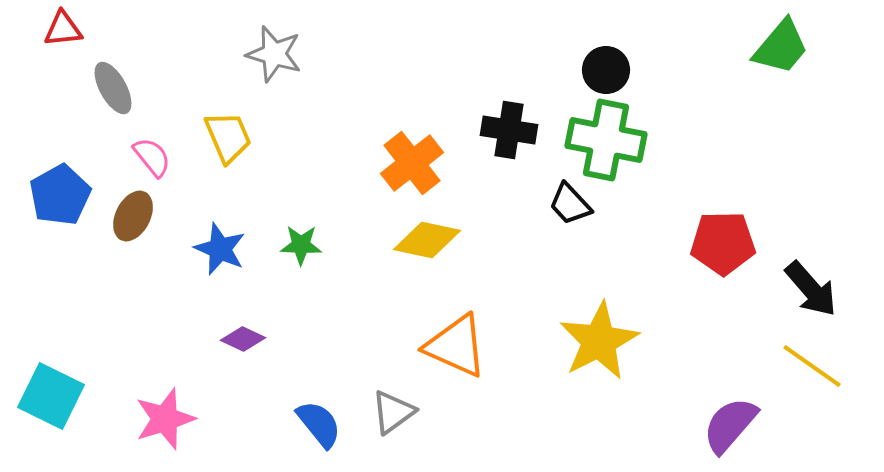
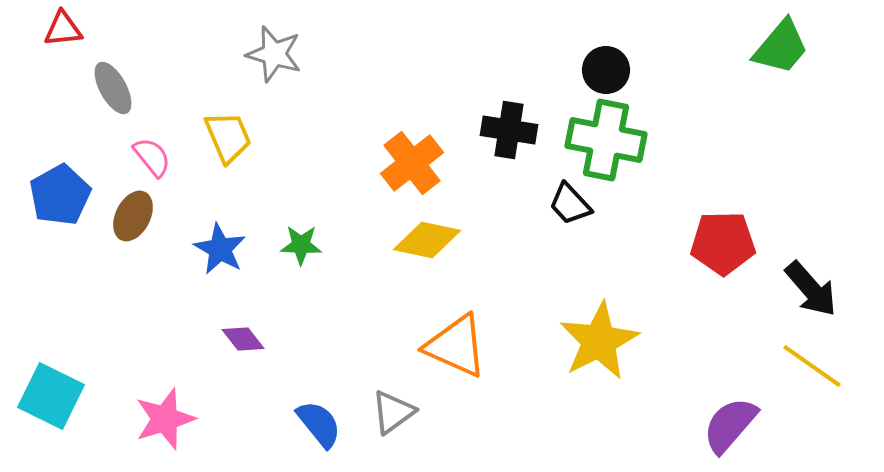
blue star: rotated 6 degrees clockwise
purple diamond: rotated 27 degrees clockwise
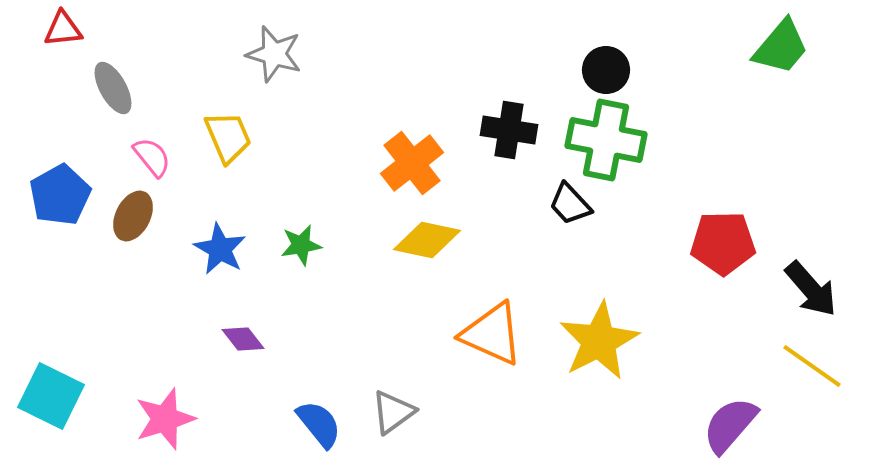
green star: rotated 12 degrees counterclockwise
orange triangle: moved 36 px right, 12 px up
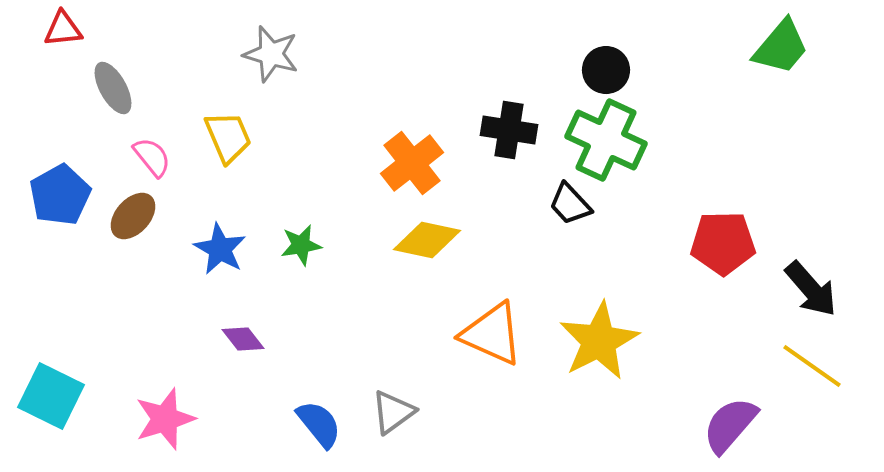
gray star: moved 3 px left
green cross: rotated 14 degrees clockwise
brown ellipse: rotated 15 degrees clockwise
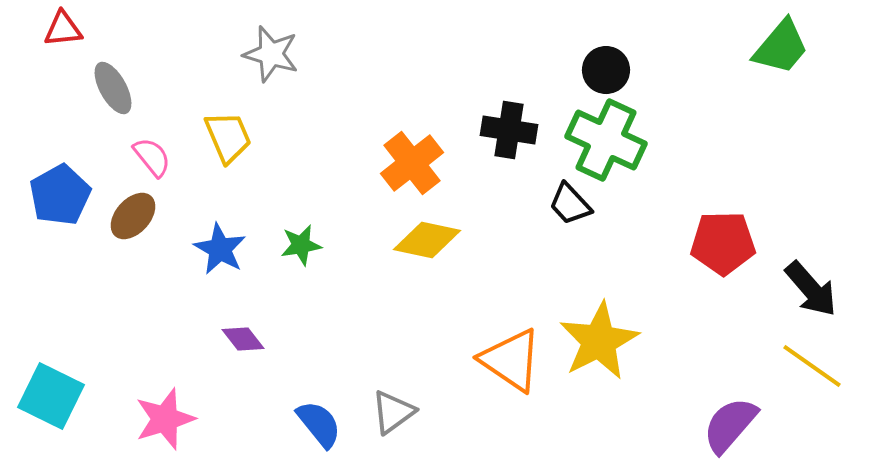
orange triangle: moved 19 px right, 26 px down; rotated 10 degrees clockwise
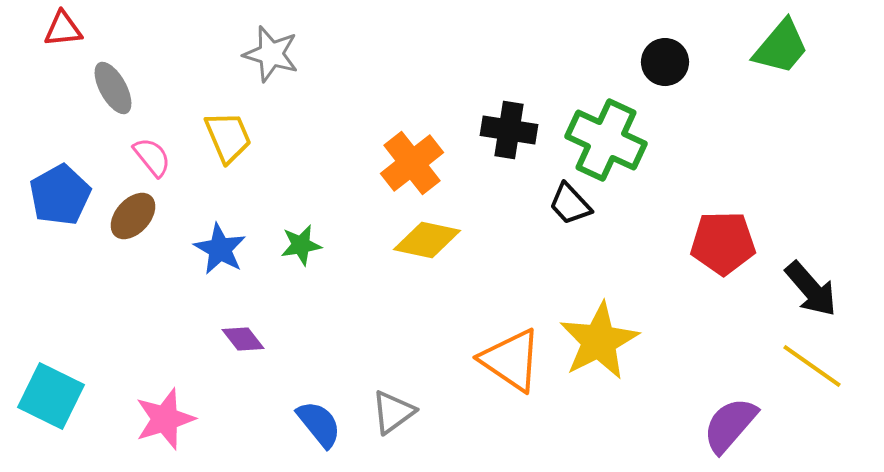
black circle: moved 59 px right, 8 px up
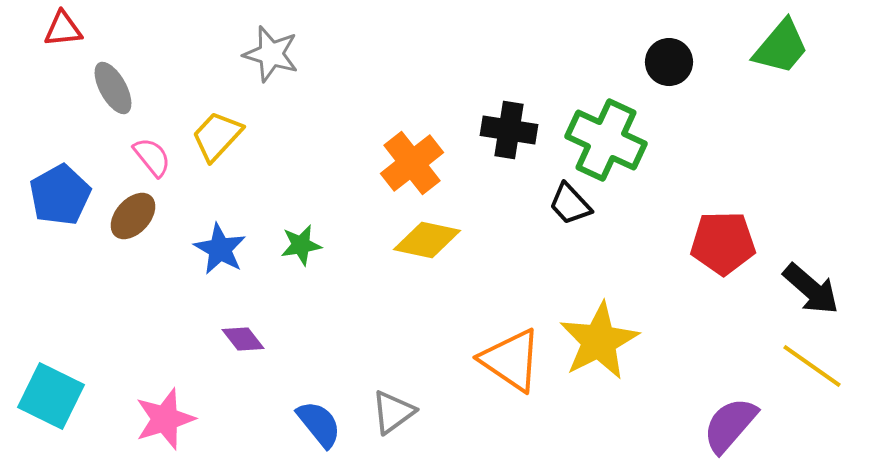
black circle: moved 4 px right
yellow trapezoid: moved 11 px left, 1 px up; rotated 114 degrees counterclockwise
black arrow: rotated 8 degrees counterclockwise
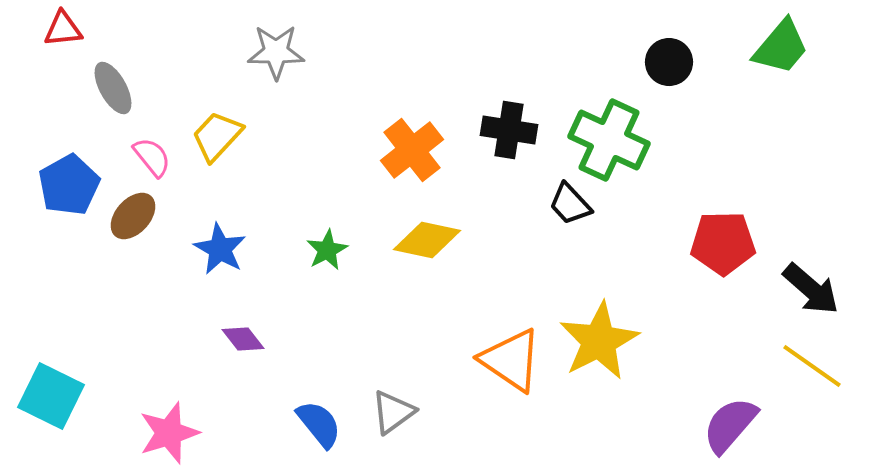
gray star: moved 5 px right, 2 px up; rotated 16 degrees counterclockwise
green cross: moved 3 px right
orange cross: moved 13 px up
blue pentagon: moved 9 px right, 10 px up
green star: moved 26 px right, 5 px down; rotated 18 degrees counterclockwise
pink star: moved 4 px right, 14 px down
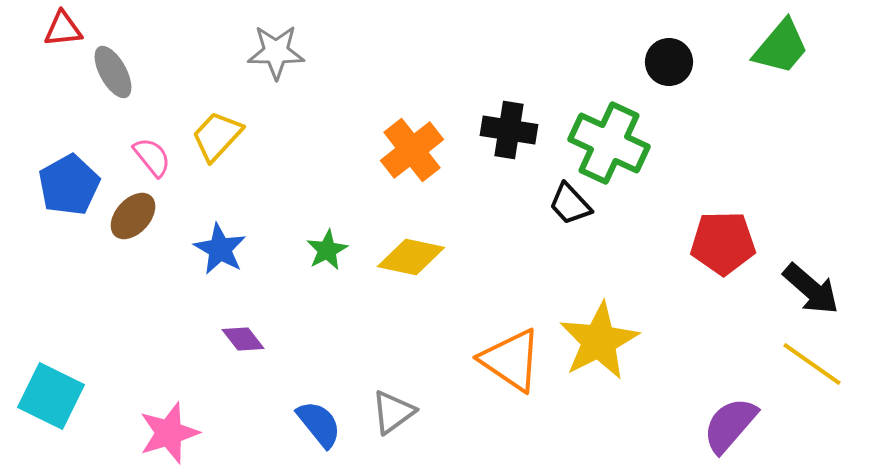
gray ellipse: moved 16 px up
green cross: moved 3 px down
yellow diamond: moved 16 px left, 17 px down
yellow line: moved 2 px up
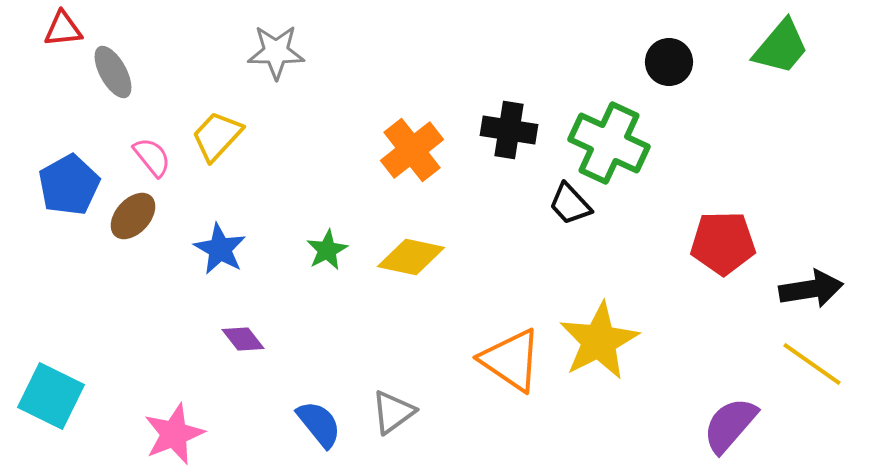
black arrow: rotated 50 degrees counterclockwise
pink star: moved 5 px right, 1 px down; rotated 4 degrees counterclockwise
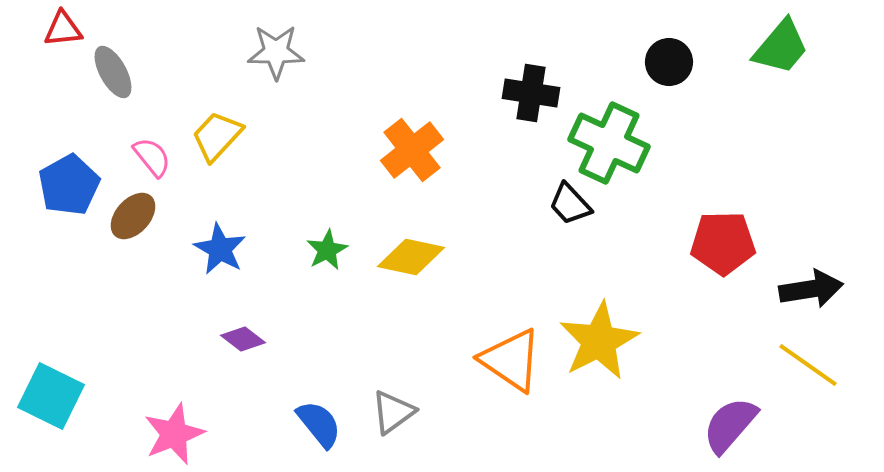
black cross: moved 22 px right, 37 px up
purple diamond: rotated 15 degrees counterclockwise
yellow line: moved 4 px left, 1 px down
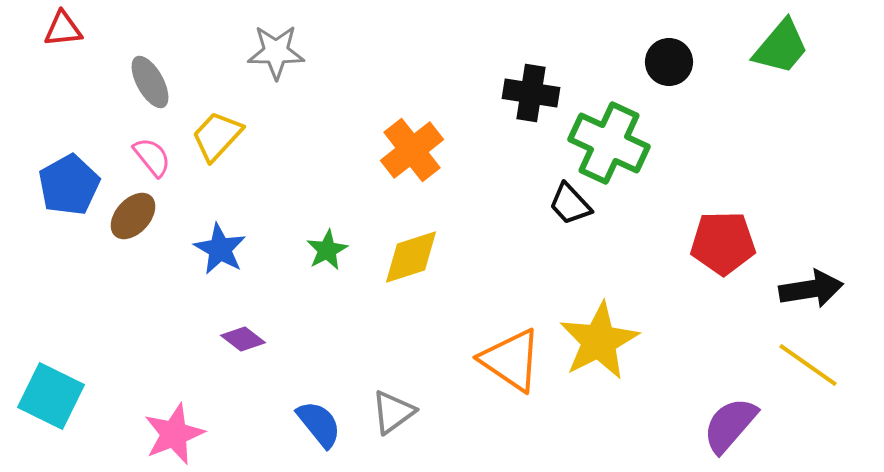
gray ellipse: moved 37 px right, 10 px down
yellow diamond: rotated 30 degrees counterclockwise
